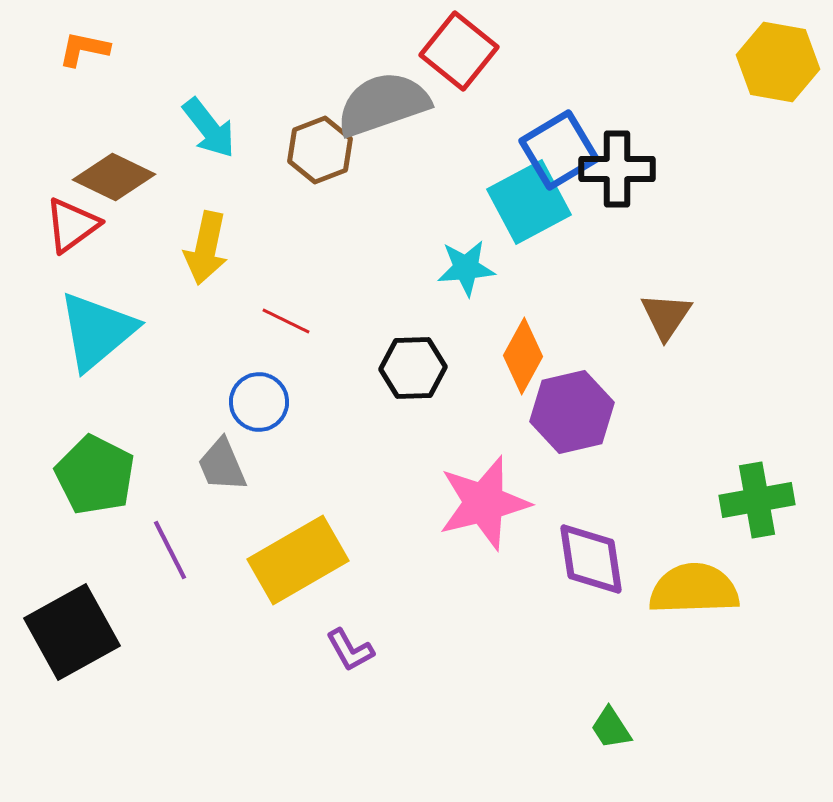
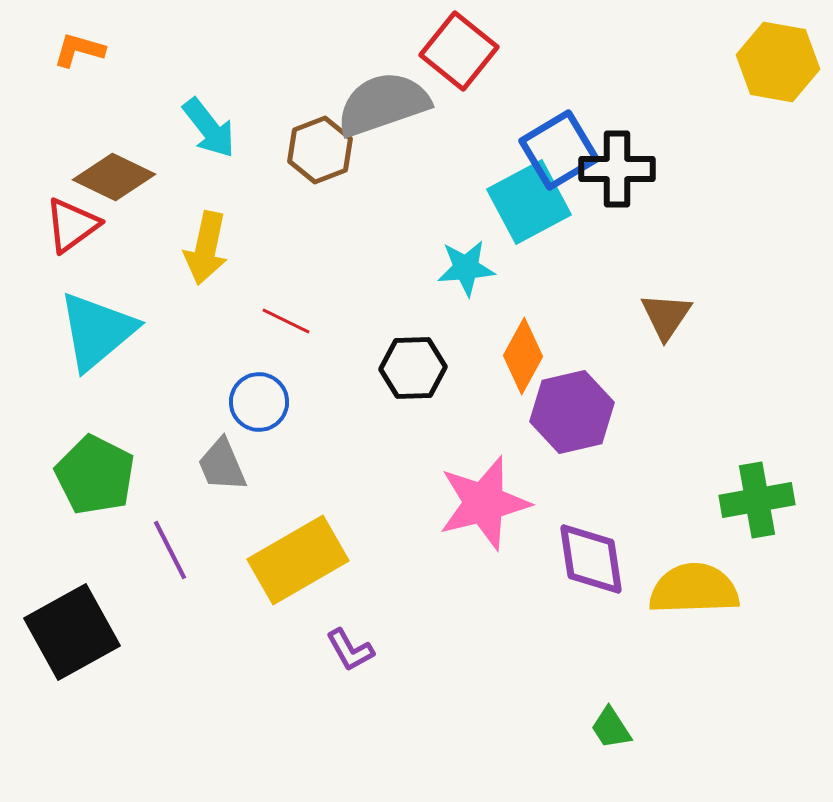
orange L-shape: moved 5 px left, 1 px down; rotated 4 degrees clockwise
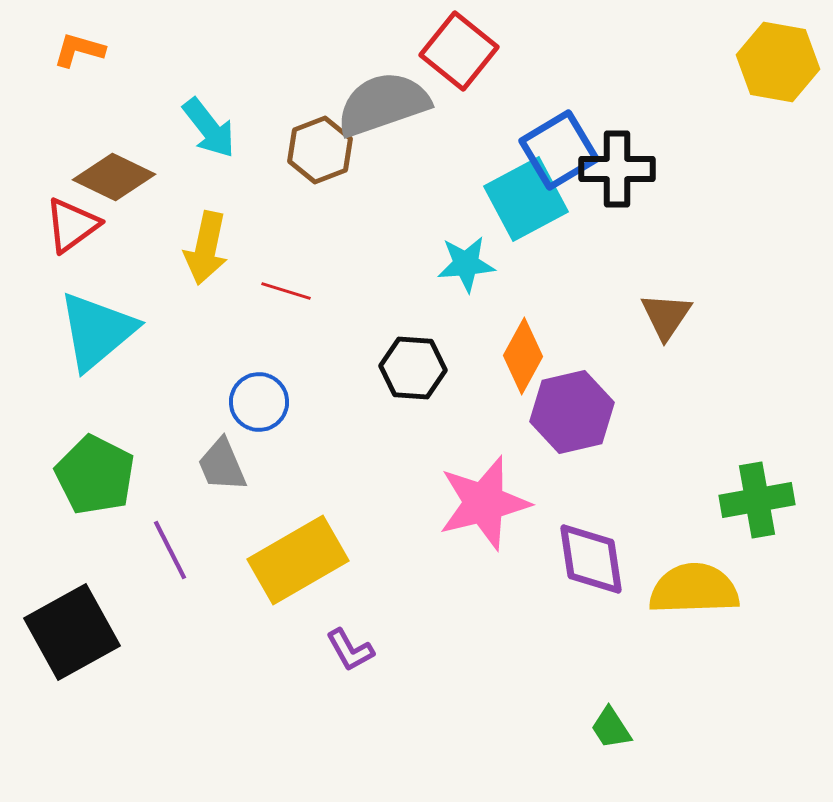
cyan square: moved 3 px left, 3 px up
cyan star: moved 4 px up
red line: moved 30 px up; rotated 9 degrees counterclockwise
black hexagon: rotated 6 degrees clockwise
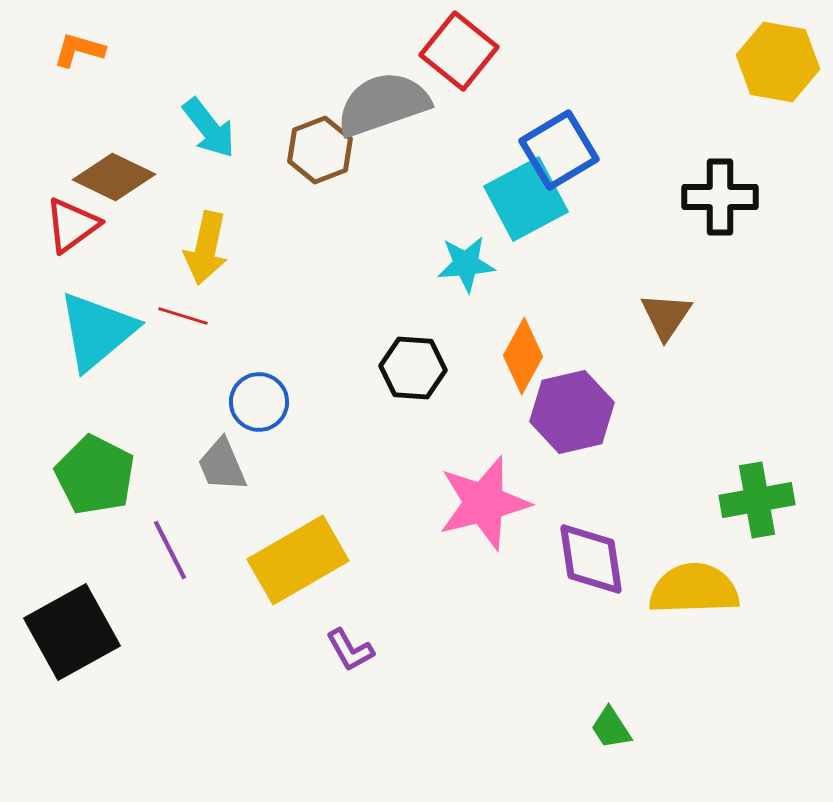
black cross: moved 103 px right, 28 px down
red line: moved 103 px left, 25 px down
